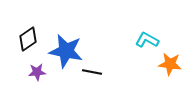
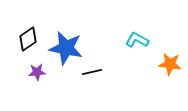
cyan L-shape: moved 10 px left
blue star: moved 3 px up
black line: rotated 24 degrees counterclockwise
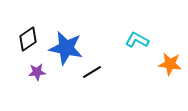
black line: rotated 18 degrees counterclockwise
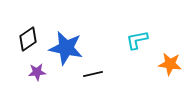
cyan L-shape: rotated 40 degrees counterclockwise
black line: moved 1 px right, 2 px down; rotated 18 degrees clockwise
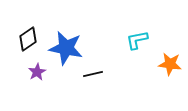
purple star: rotated 24 degrees counterclockwise
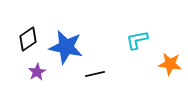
blue star: moved 1 px up
black line: moved 2 px right
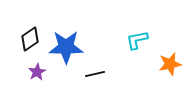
black diamond: moved 2 px right
blue star: rotated 12 degrees counterclockwise
orange star: rotated 20 degrees counterclockwise
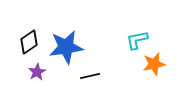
black diamond: moved 1 px left, 3 px down
blue star: rotated 8 degrees counterclockwise
orange star: moved 16 px left
black line: moved 5 px left, 2 px down
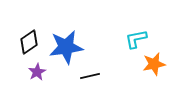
cyan L-shape: moved 1 px left, 1 px up
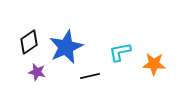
cyan L-shape: moved 16 px left, 13 px down
blue star: rotated 16 degrees counterclockwise
orange star: rotated 15 degrees clockwise
purple star: rotated 30 degrees counterclockwise
